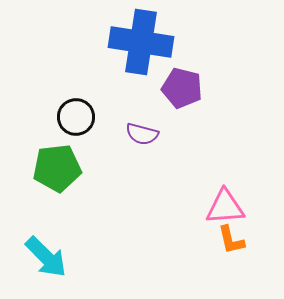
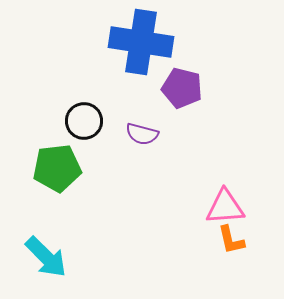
black circle: moved 8 px right, 4 px down
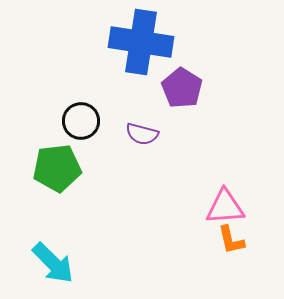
purple pentagon: rotated 18 degrees clockwise
black circle: moved 3 px left
cyan arrow: moved 7 px right, 6 px down
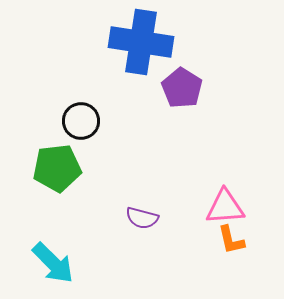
purple semicircle: moved 84 px down
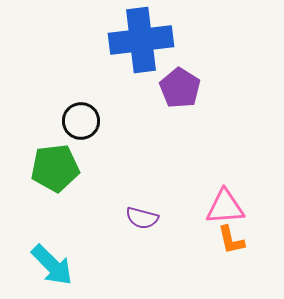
blue cross: moved 2 px up; rotated 16 degrees counterclockwise
purple pentagon: moved 2 px left
green pentagon: moved 2 px left
cyan arrow: moved 1 px left, 2 px down
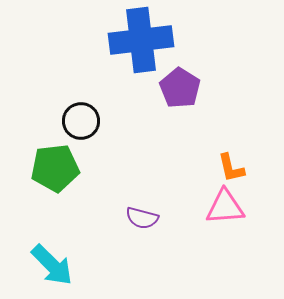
orange L-shape: moved 72 px up
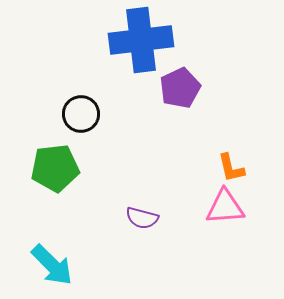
purple pentagon: rotated 15 degrees clockwise
black circle: moved 7 px up
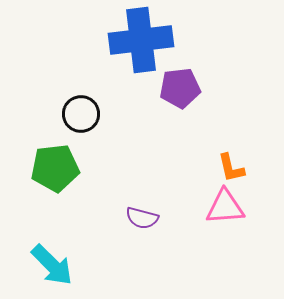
purple pentagon: rotated 18 degrees clockwise
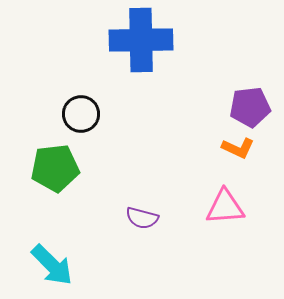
blue cross: rotated 6 degrees clockwise
purple pentagon: moved 70 px right, 19 px down
orange L-shape: moved 7 px right, 20 px up; rotated 52 degrees counterclockwise
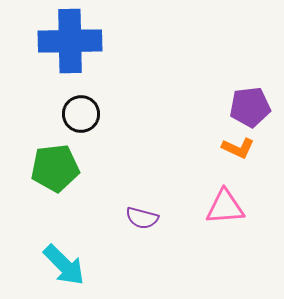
blue cross: moved 71 px left, 1 px down
cyan arrow: moved 12 px right
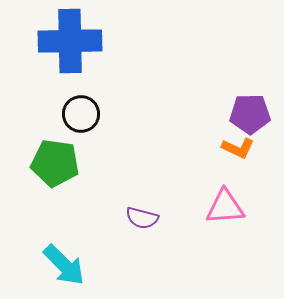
purple pentagon: moved 7 px down; rotated 6 degrees clockwise
green pentagon: moved 5 px up; rotated 15 degrees clockwise
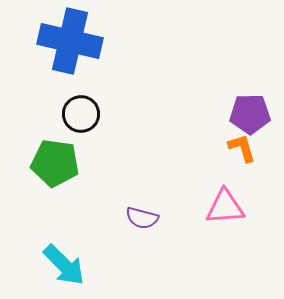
blue cross: rotated 14 degrees clockwise
orange L-shape: moved 4 px right; rotated 132 degrees counterclockwise
